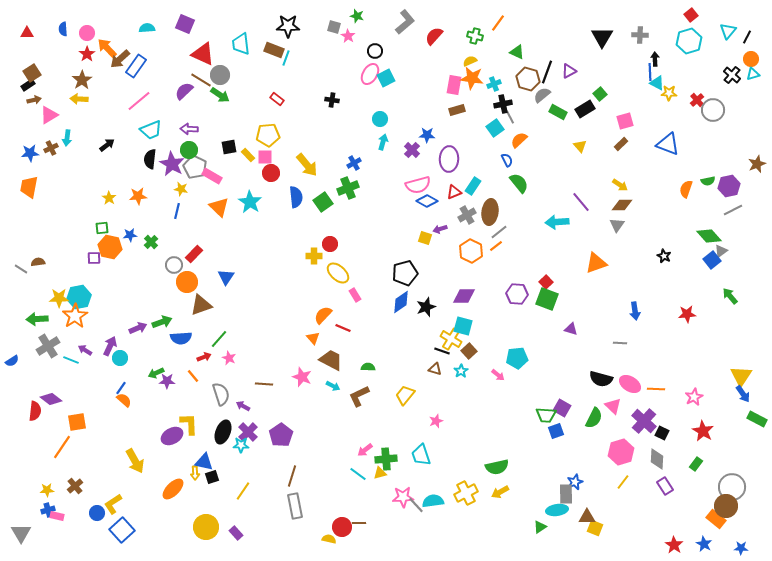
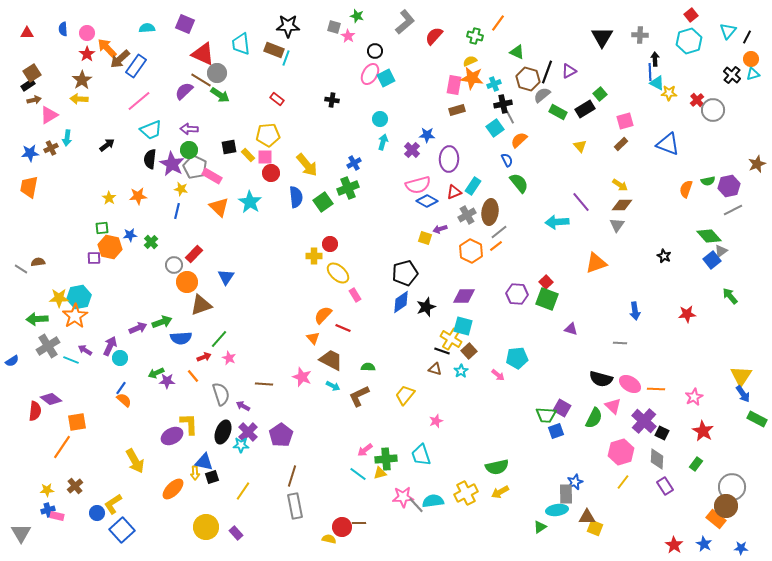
gray circle at (220, 75): moved 3 px left, 2 px up
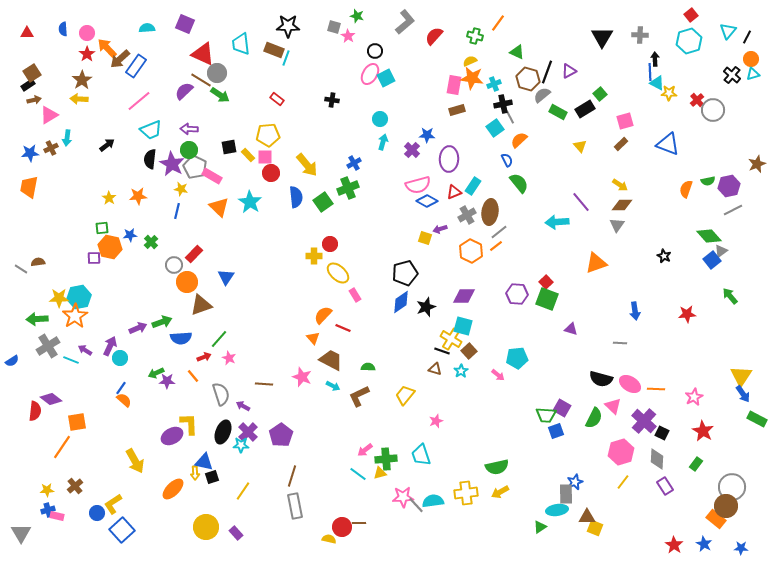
yellow cross at (466, 493): rotated 20 degrees clockwise
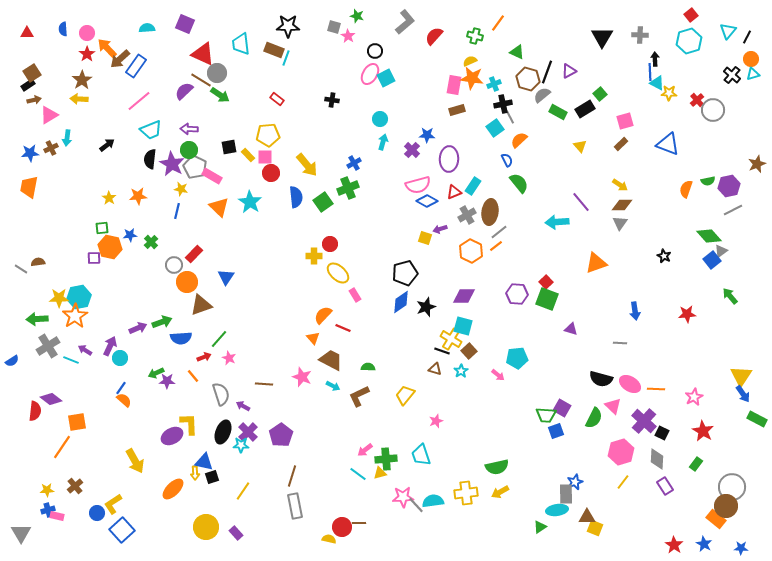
gray triangle at (617, 225): moved 3 px right, 2 px up
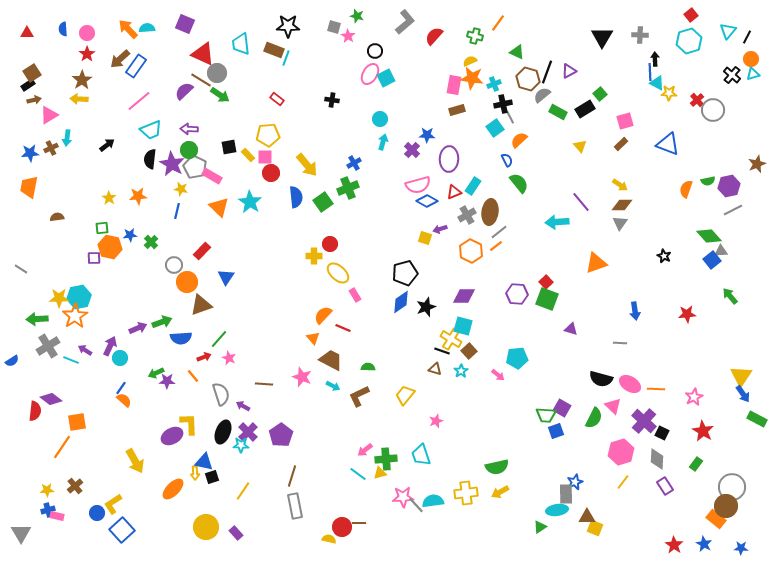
orange arrow at (107, 48): moved 21 px right, 19 px up
gray triangle at (721, 251): rotated 32 degrees clockwise
red rectangle at (194, 254): moved 8 px right, 3 px up
brown semicircle at (38, 262): moved 19 px right, 45 px up
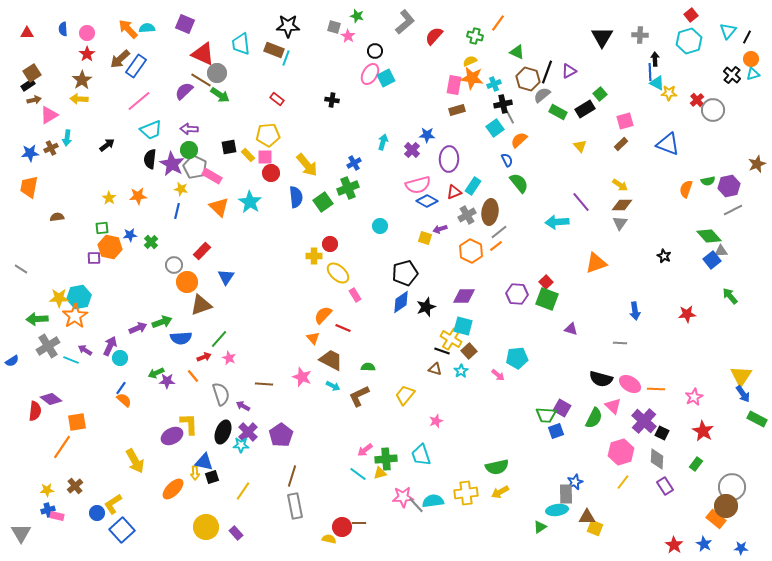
cyan circle at (380, 119): moved 107 px down
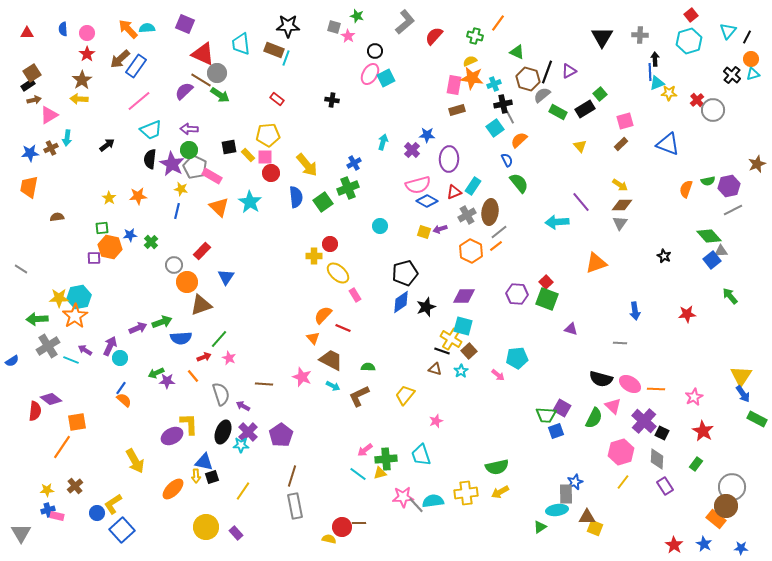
cyan triangle at (657, 83): rotated 49 degrees counterclockwise
yellow square at (425, 238): moved 1 px left, 6 px up
yellow arrow at (195, 473): moved 1 px right, 3 px down
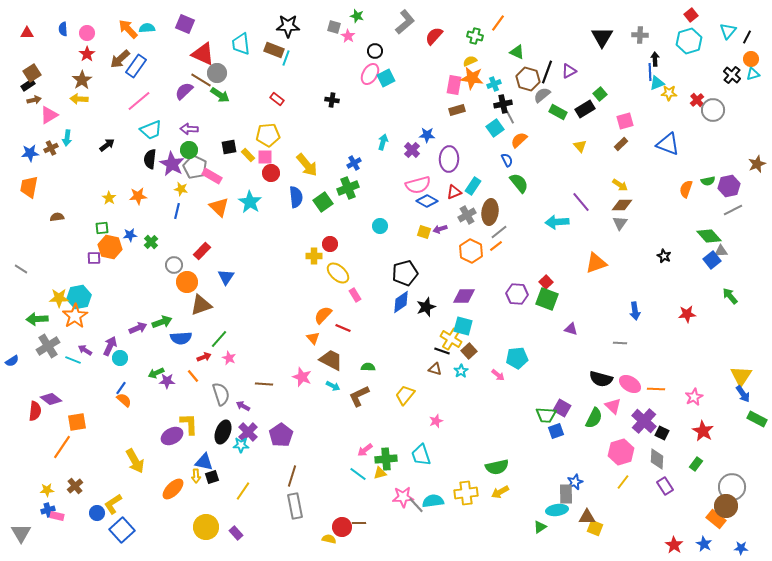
cyan line at (71, 360): moved 2 px right
